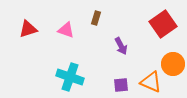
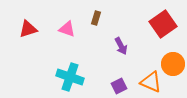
pink triangle: moved 1 px right, 1 px up
purple square: moved 2 px left, 1 px down; rotated 21 degrees counterclockwise
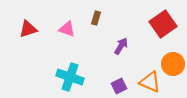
purple arrow: rotated 120 degrees counterclockwise
orange triangle: moved 1 px left
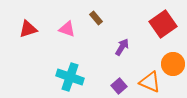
brown rectangle: rotated 56 degrees counterclockwise
purple arrow: moved 1 px right, 1 px down
purple square: rotated 14 degrees counterclockwise
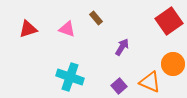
red square: moved 6 px right, 3 px up
